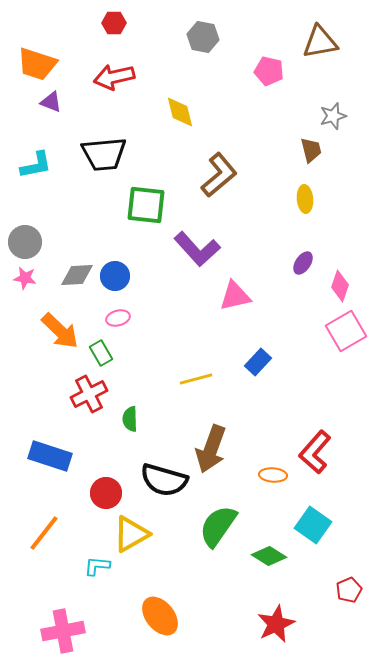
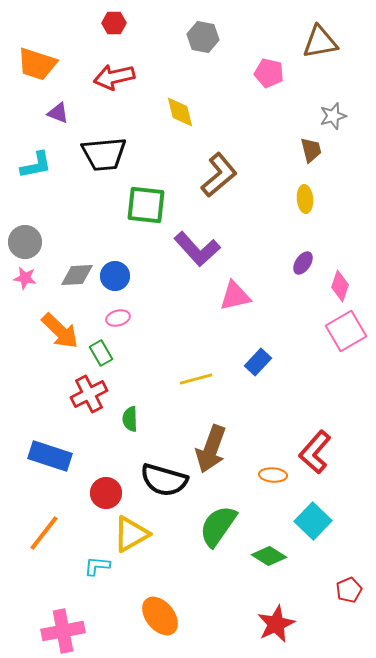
pink pentagon at (269, 71): moved 2 px down
purple triangle at (51, 102): moved 7 px right, 11 px down
cyan square at (313, 525): moved 4 px up; rotated 9 degrees clockwise
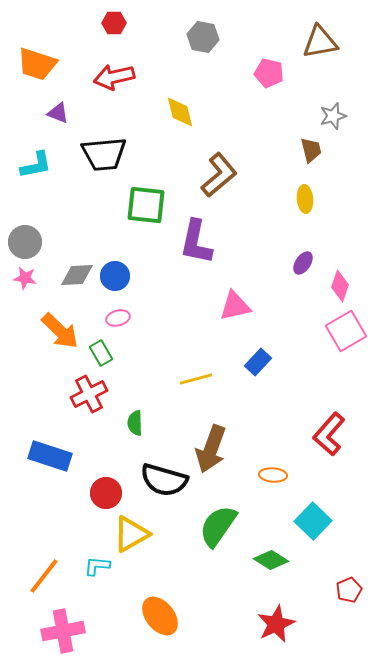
purple L-shape at (197, 249): moved 1 px left, 7 px up; rotated 54 degrees clockwise
pink triangle at (235, 296): moved 10 px down
green semicircle at (130, 419): moved 5 px right, 4 px down
red L-shape at (315, 452): moved 14 px right, 18 px up
orange line at (44, 533): moved 43 px down
green diamond at (269, 556): moved 2 px right, 4 px down
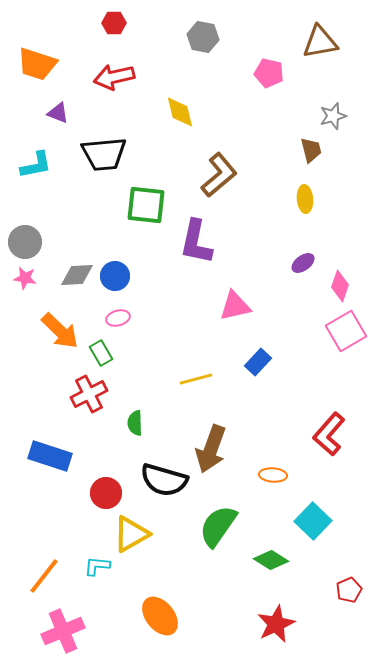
purple ellipse at (303, 263): rotated 20 degrees clockwise
pink cross at (63, 631): rotated 12 degrees counterclockwise
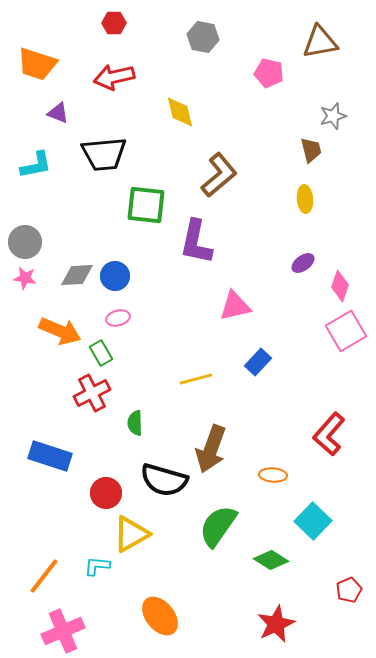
orange arrow at (60, 331): rotated 21 degrees counterclockwise
red cross at (89, 394): moved 3 px right, 1 px up
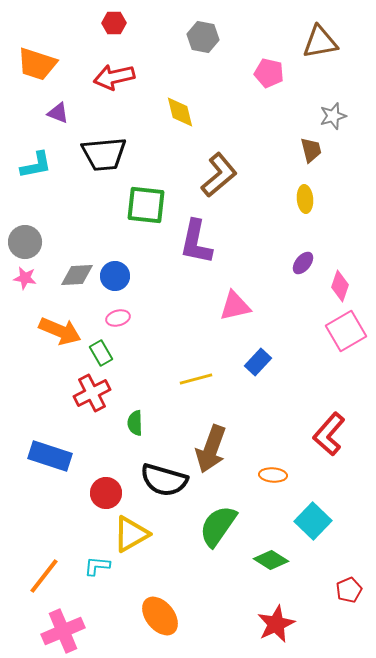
purple ellipse at (303, 263): rotated 15 degrees counterclockwise
